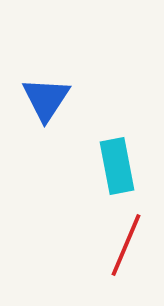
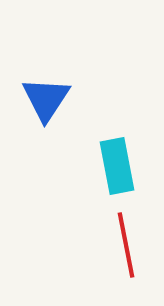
red line: rotated 34 degrees counterclockwise
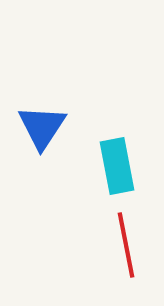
blue triangle: moved 4 px left, 28 px down
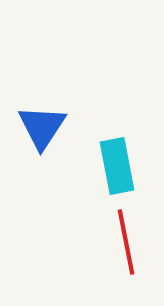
red line: moved 3 px up
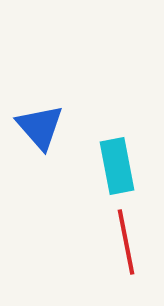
blue triangle: moved 2 px left; rotated 14 degrees counterclockwise
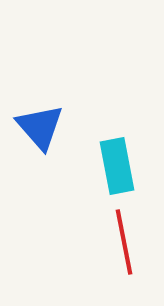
red line: moved 2 px left
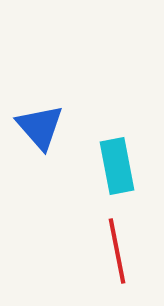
red line: moved 7 px left, 9 px down
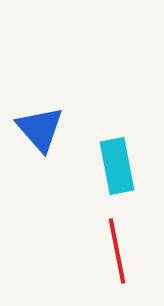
blue triangle: moved 2 px down
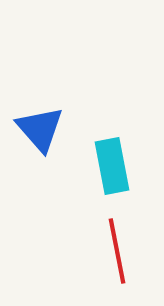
cyan rectangle: moved 5 px left
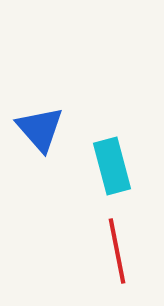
cyan rectangle: rotated 4 degrees counterclockwise
